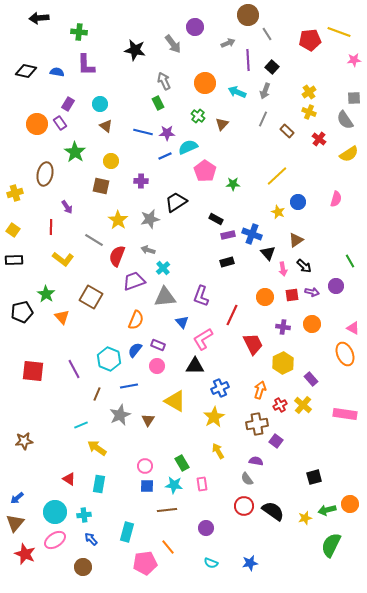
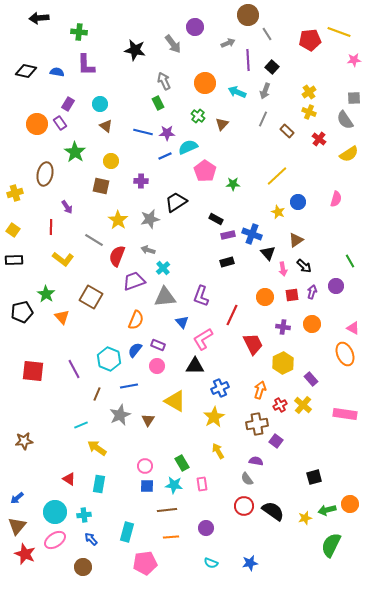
purple arrow at (312, 292): rotated 88 degrees counterclockwise
brown triangle at (15, 523): moved 2 px right, 3 px down
orange line at (168, 547): moved 3 px right, 10 px up; rotated 56 degrees counterclockwise
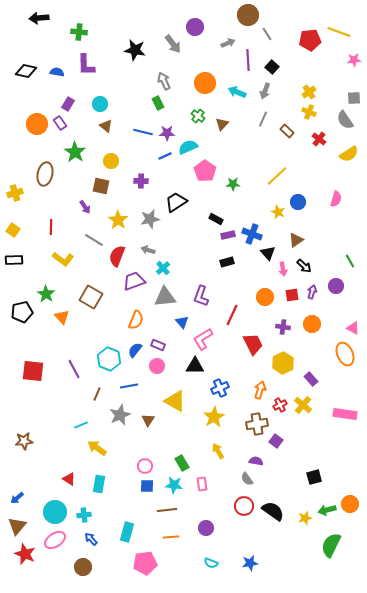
purple arrow at (67, 207): moved 18 px right
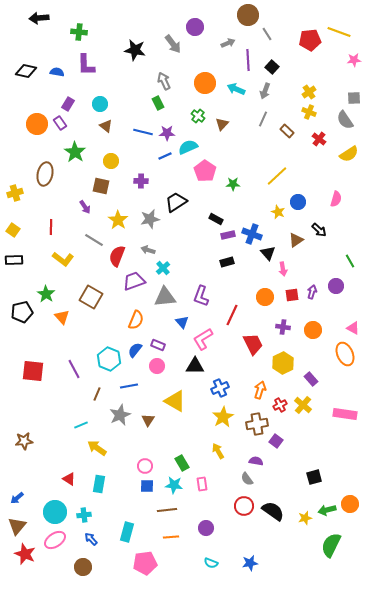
cyan arrow at (237, 92): moved 1 px left, 3 px up
black arrow at (304, 266): moved 15 px right, 36 px up
orange circle at (312, 324): moved 1 px right, 6 px down
yellow star at (214, 417): moved 9 px right
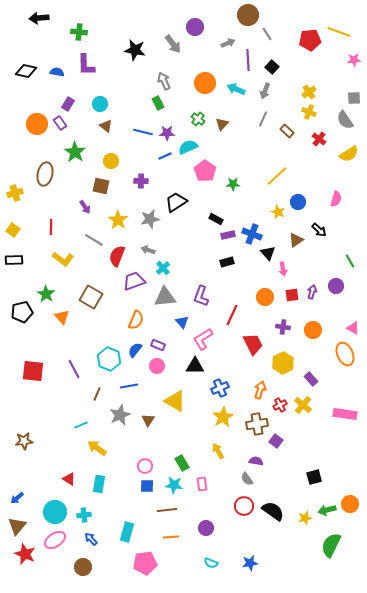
green cross at (198, 116): moved 3 px down
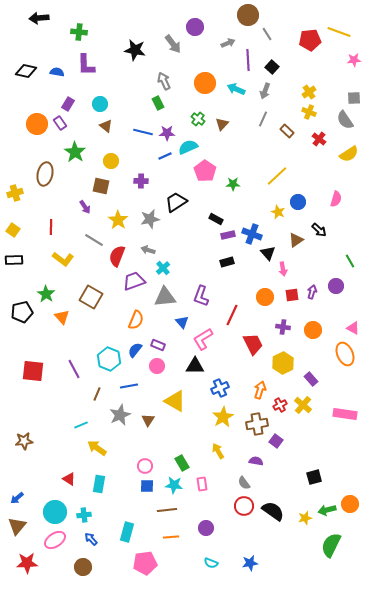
gray semicircle at (247, 479): moved 3 px left, 4 px down
red star at (25, 554): moved 2 px right, 9 px down; rotated 25 degrees counterclockwise
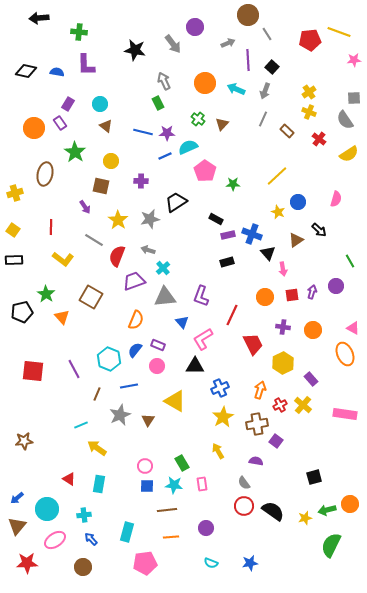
orange circle at (37, 124): moved 3 px left, 4 px down
cyan circle at (55, 512): moved 8 px left, 3 px up
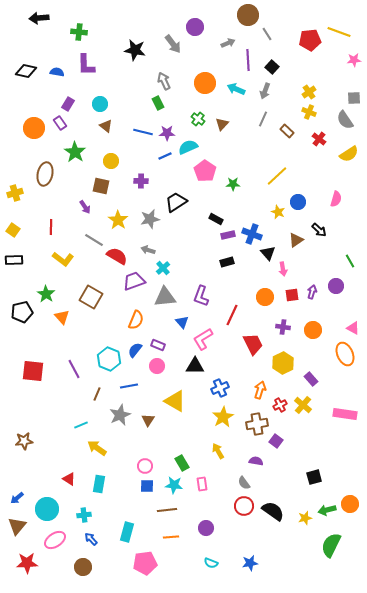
red semicircle at (117, 256): rotated 100 degrees clockwise
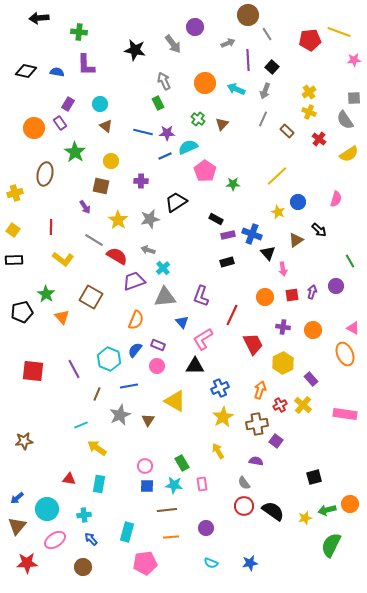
red triangle at (69, 479): rotated 24 degrees counterclockwise
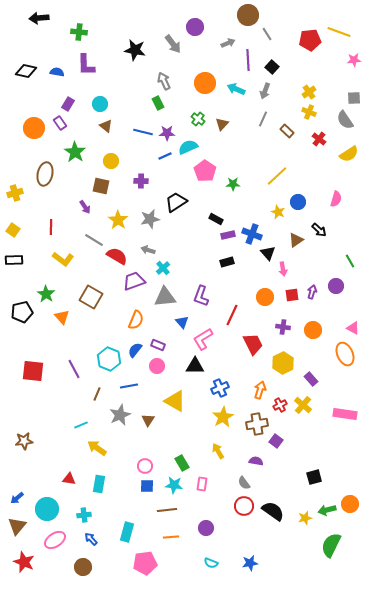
pink rectangle at (202, 484): rotated 16 degrees clockwise
red star at (27, 563): moved 3 px left, 1 px up; rotated 25 degrees clockwise
